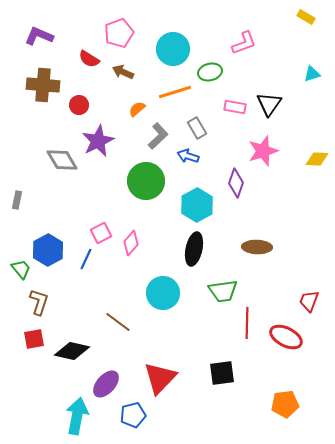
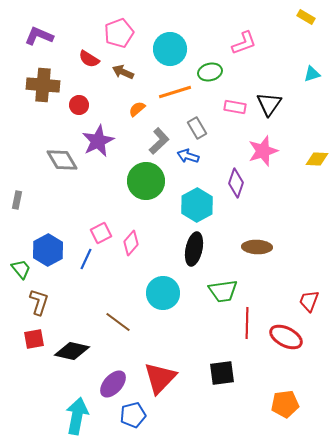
cyan circle at (173, 49): moved 3 px left
gray L-shape at (158, 136): moved 1 px right, 5 px down
purple ellipse at (106, 384): moved 7 px right
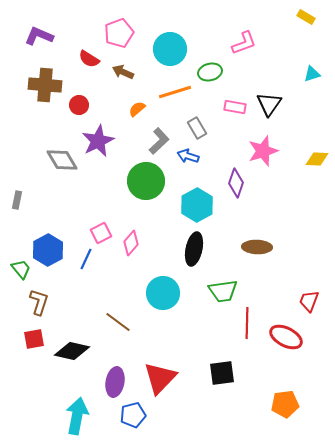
brown cross at (43, 85): moved 2 px right
purple ellipse at (113, 384): moved 2 px right, 2 px up; rotated 32 degrees counterclockwise
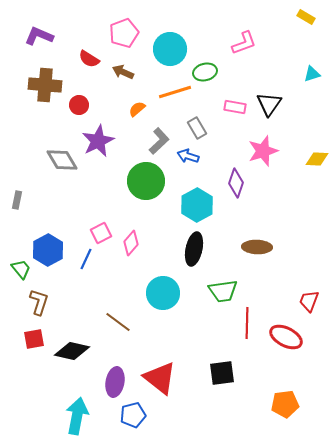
pink pentagon at (119, 33): moved 5 px right
green ellipse at (210, 72): moved 5 px left
red triangle at (160, 378): rotated 36 degrees counterclockwise
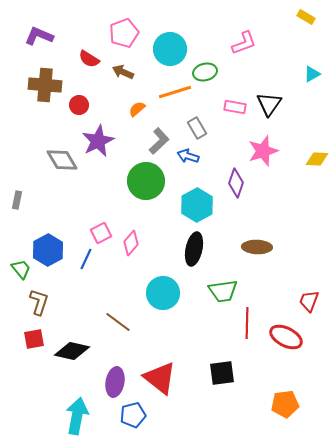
cyan triangle at (312, 74): rotated 12 degrees counterclockwise
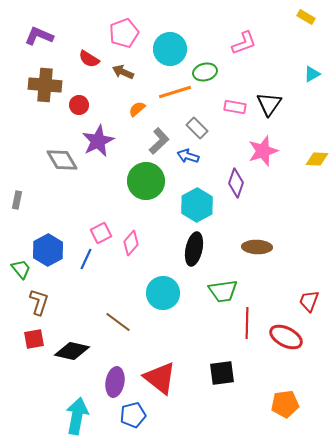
gray rectangle at (197, 128): rotated 15 degrees counterclockwise
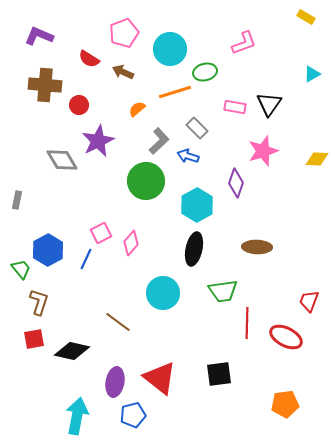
black square at (222, 373): moved 3 px left, 1 px down
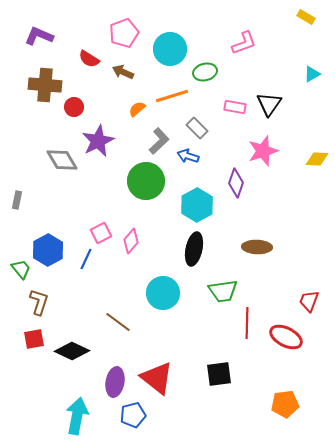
orange line at (175, 92): moved 3 px left, 4 px down
red circle at (79, 105): moved 5 px left, 2 px down
pink diamond at (131, 243): moved 2 px up
black diamond at (72, 351): rotated 12 degrees clockwise
red triangle at (160, 378): moved 3 px left
